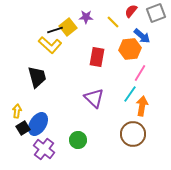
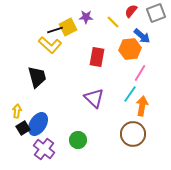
yellow square: rotated 12 degrees clockwise
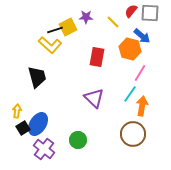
gray square: moved 6 px left; rotated 24 degrees clockwise
orange hexagon: rotated 20 degrees clockwise
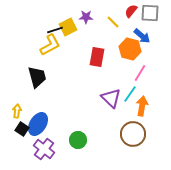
yellow L-shape: rotated 70 degrees counterclockwise
purple triangle: moved 17 px right
black square: moved 1 px left, 1 px down; rotated 24 degrees counterclockwise
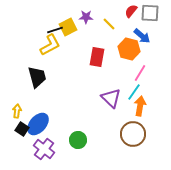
yellow line: moved 4 px left, 2 px down
orange hexagon: moved 1 px left
cyan line: moved 4 px right, 2 px up
orange arrow: moved 2 px left
blue ellipse: rotated 10 degrees clockwise
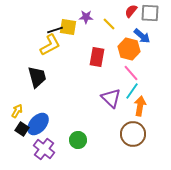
yellow square: rotated 36 degrees clockwise
pink line: moved 9 px left; rotated 72 degrees counterclockwise
cyan line: moved 2 px left, 1 px up
yellow arrow: rotated 24 degrees clockwise
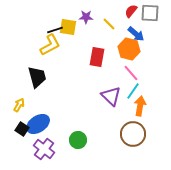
blue arrow: moved 6 px left, 2 px up
cyan line: moved 1 px right
purple triangle: moved 2 px up
yellow arrow: moved 2 px right, 6 px up
blue ellipse: rotated 15 degrees clockwise
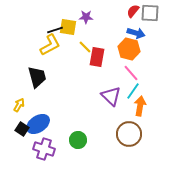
red semicircle: moved 2 px right
yellow line: moved 24 px left, 23 px down
blue arrow: moved 1 px up; rotated 24 degrees counterclockwise
brown circle: moved 4 px left
purple cross: rotated 20 degrees counterclockwise
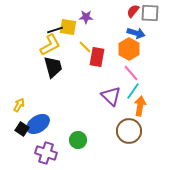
orange hexagon: rotated 15 degrees clockwise
black trapezoid: moved 16 px right, 10 px up
brown circle: moved 3 px up
purple cross: moved 2 px right, 4 px down
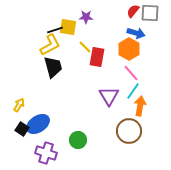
purple triangle: moved 2 px left; rotated 15 degrees clockwise
